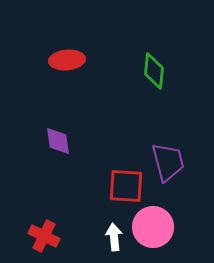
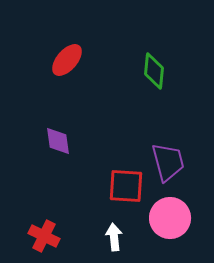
red ellipse: rotated 44 degrees counterclockwise
pink circle: moved 17 px right, 9 px up
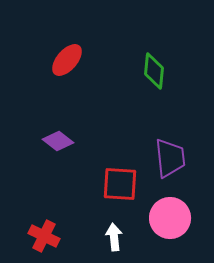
purple diamond: rotated 44 degrees counterclockwise
purple trapezoid: moved 2 px right, 4 px up; rotated 9 degrees clockwise
red square: moved 6 px left, 2 px up
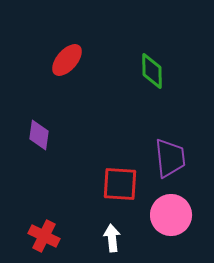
green diamond: moved 2 px left; rotated 6 degrees counterclockwise
purple diamond: moved 19 px left, 6 px up; rotated 60 degrees clockwise
pink circle: moved 1 px right, 3 px up
white arrow: moved 2 px left, 1 px down
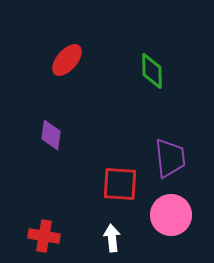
purple diamond: moved 12 px right
red cross: rotated 16 degrees counterclockwise
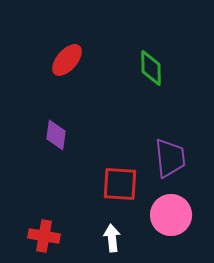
green diamond: moved 1 px left, 3 px up
purple diamond: moved 5 px right
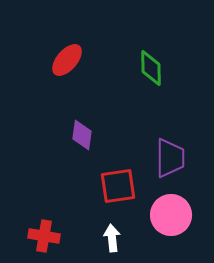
purple diamond: moved 26 px right
purple trapezoid: rotated 6 degrees clockwise
red square: moved 2 px left, 2 px down; rotated 12 degrees counterclockwise
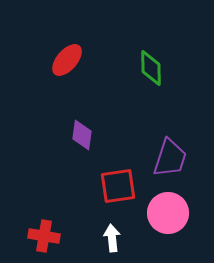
purple trapezoid: rotated 18 degrees clockwise
pink circle: moved 3 px left, 2 px up
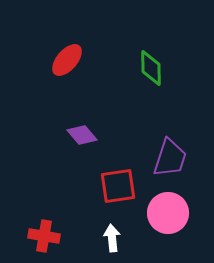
purple diamond: rotated 48 degrees counterclockwise
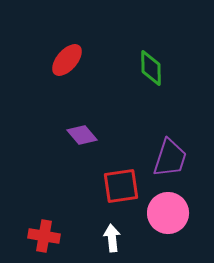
red square: moved 3 px right
